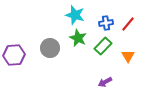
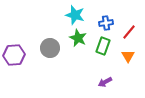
red line: moved 1 px right, 8 px down
green rectangle: rotated 24 degrees counterclockwise
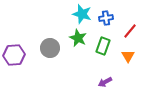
cyan star: moved 7 px right, 1 px up
blue cross: moved 5 px up
red line: moved 1 px right, 1 px up
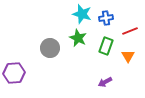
red line: rotated 28 degrees clockwise
green rectangle: moved 3 px right
purple hexagon: moved 18 px down
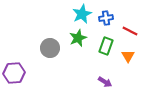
cyan star: rotated 30 degrees clockwise
red line: rotated 49 degrees clockwise
green star: rotated 24 degrees clockwise
purple arrow: rotated 120 degrees counterclockwise
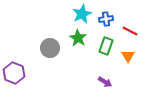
blue cross: moved 1 px down
green star: rotated 18 degrees counterclockwise
purple hexagon: rotated 25 degrees clockwise
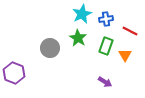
orange triangle: moved 3 px left, 1 px up
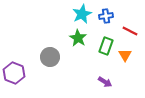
blue cross: moved 3 px up
gray circle: moved 9 px down
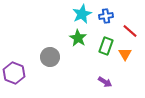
red line: rotated 14 degrees clockwise
orange triangle: moved 1 px up
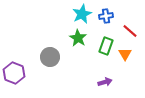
purple arrow: rotated 48 degrees counterclockwise
